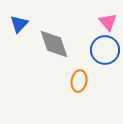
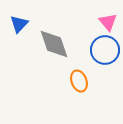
orange ellipse: rotated 30 degrees counterclockwise
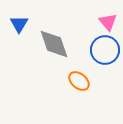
blue triangle: rotated 12 degrees counterclockwise
orange ellipse: rotated 30 degrees counterclockwise
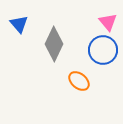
blue triangle: rotated 12 degrees counterclockwise
gray diamond: rotated 44 degrees clockwise
blue circle: moved 2 px left
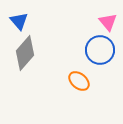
blue triangle: moved 3 px up
gray diamond: moved 29 px left, 9 px down; rotated 16 degrees clockwise
blue circle: moved 3 px left
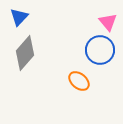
blue triangle: moved 4 px up; rotated 24 degrees clockwise
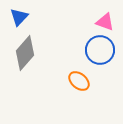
pink triangle: moved 3 px left; rotated 30 degrees counterclockwise
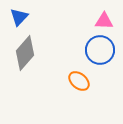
pink triangle: moved 1 px left, 1 px up; rotated 18 degrees counterclockwise
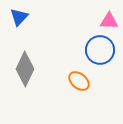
pink triangle: moved 5 px right
gray diamond: moved 16 px down; rotated 16 degrees counterclockwise
